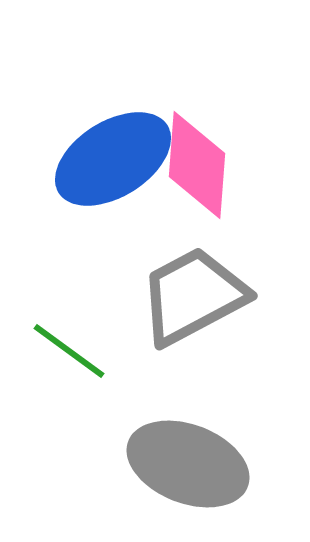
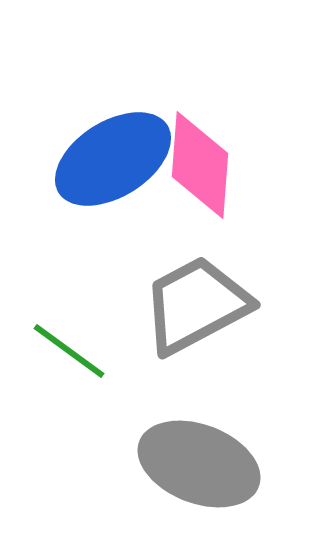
pink diamond: moved 3 px right
gray trapezoid: moved 3 px right, 9 px down
gray ellipse: moved 11 px right
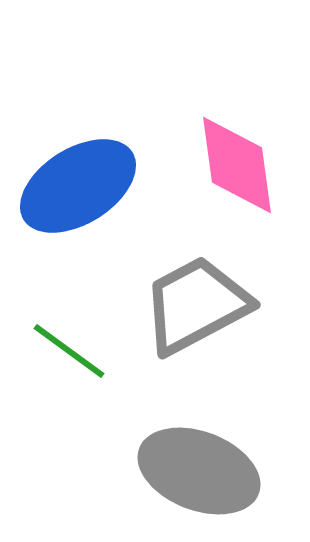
blue ellipse: moved 35 px left, 27 px down
pink diamond: moved 37 px right; rotated 12 degrees counterclockwise
gray ellipse: moved 7 px down
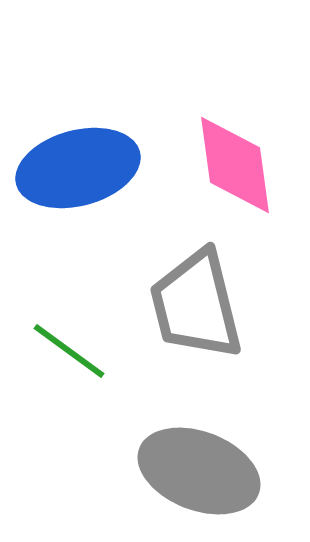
pink diamond: moved 2 px left
blue ellipse: moved 18 px up; rotated 17 degrees clockwise
gray trapezoid: rotated 76 degrees counterclockwise
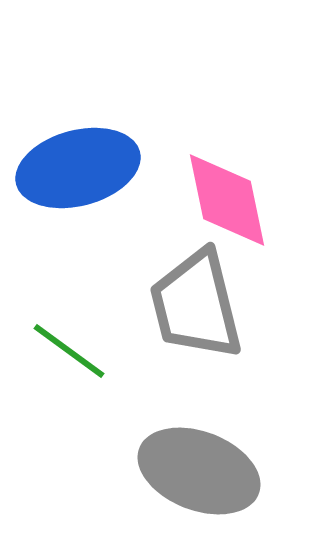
pink diamond: moved 8 px left, 35 px down; rotated 4 degrees counterclockwise
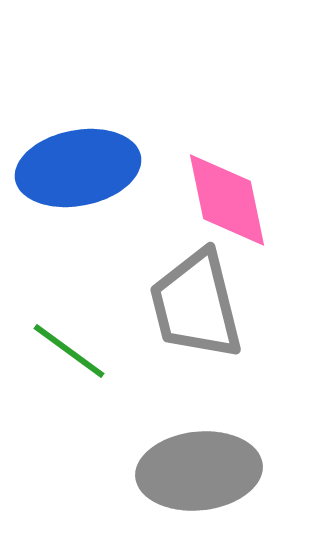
blue ellipse: rotated 4 degrees clockwise
gray ellipse: rotated 27 degrees counterclockwise
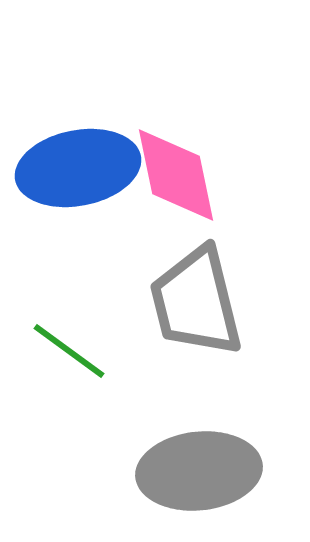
pink diamond: moved 51 px left, 25 px up
gray trapezoid: moved 3 px up
